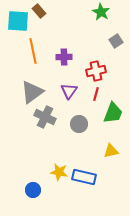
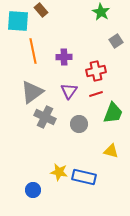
brown rectangle: moved 2 px right, 1 px up
red line: rotated 56 degrees clockwise
yellow triangle: rotated 28 degrees clockwise
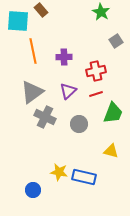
purple triangle: moved 1 px left; rotated 12 degrees clockwise
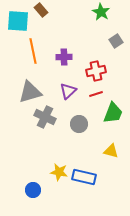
gray triangle: moved 2 px left; rotated 20 degrees clockwise
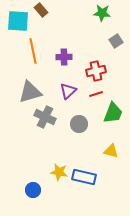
green star: moved 1 px right, 1 px down; rotated 24 degrees counterclockwise
